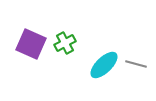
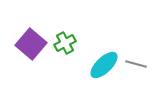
purple square: rotated 16 degrees clockwise
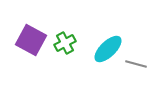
purple square: moved 4 px up; rotated 12 degrees counterclockwise
cyan ellipse: moved 4 px right, 16 px up
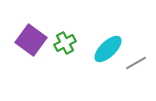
purple square: rotated 8 degrees clockwise
gray line: moved 1 px up; rotated 45 degrees counterclockwise
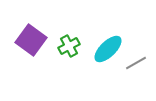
green cross: moved 4 px right, 3 px down
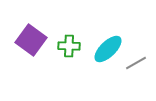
green cross: rotated 30 degrees clockwise
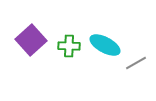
purple square: rotated 12 degrees clockwise
cyan ellipse: moved 3 px left, 4 px up; rotated 72 degrees clockwise
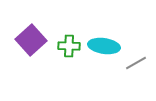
cyan ellipse: moved 1 px left, 1 px down; rotated 20 degrees counterclockwise
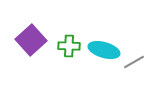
cyan ellipse: moved 4 px down; rotated 8 degrees clockwise
gray line: moved 2 px left, 1 px up
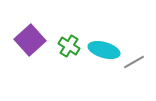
purple square: moved 1 px left
green cross: rotated 30 degrees clockwise
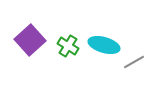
green cross: moved 1 px left
cyan ellipse: moved 5 px up
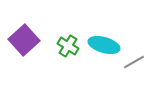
purple square: moved 6 px left
